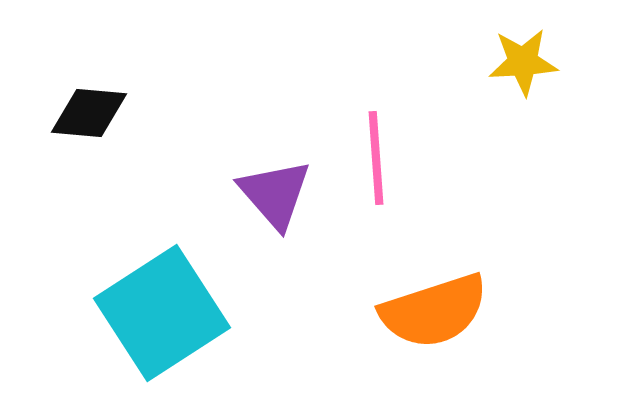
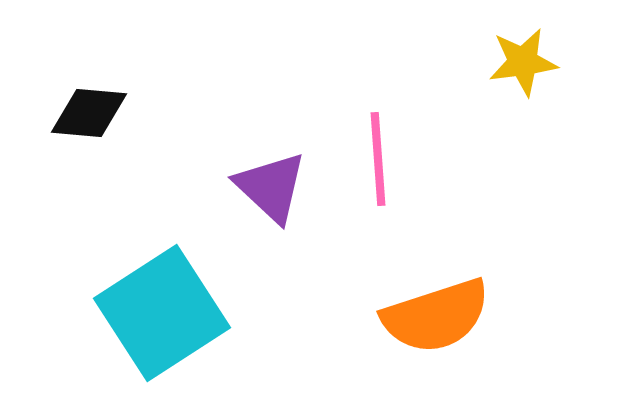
yellow star: rotated 4 degrees counterclockwise
pink line: moved 2 px right, 1 px down
purple triangle: moved 4 px left, 7 px up; rotated 6 degrees counterclockwise
orange semicircle: moved 2 px right, 5 px down
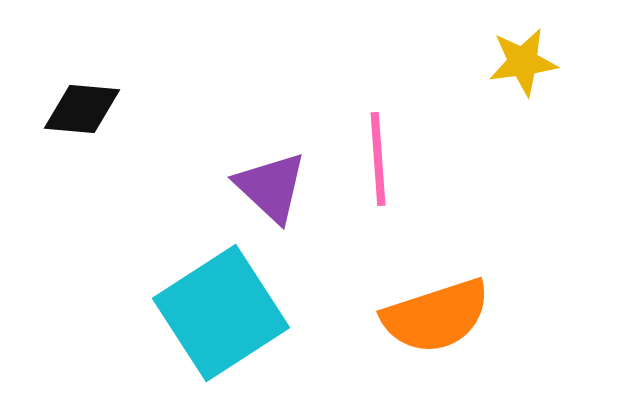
black diamond: moved 7 px left, 4 px up
cyan square: moved 59 px right
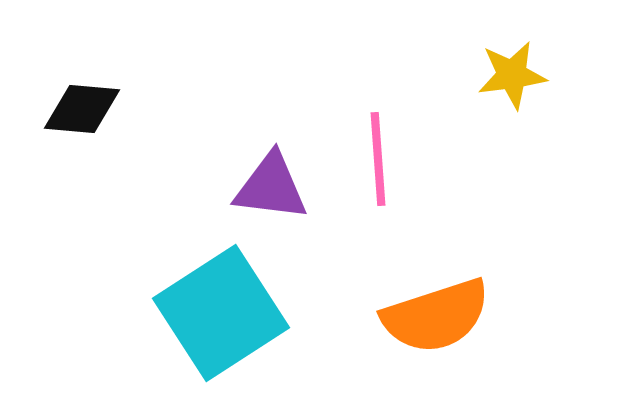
yellow star: moved 11 px left, 13 px down
purple triangle: rotated 36 degrees counterclockwise
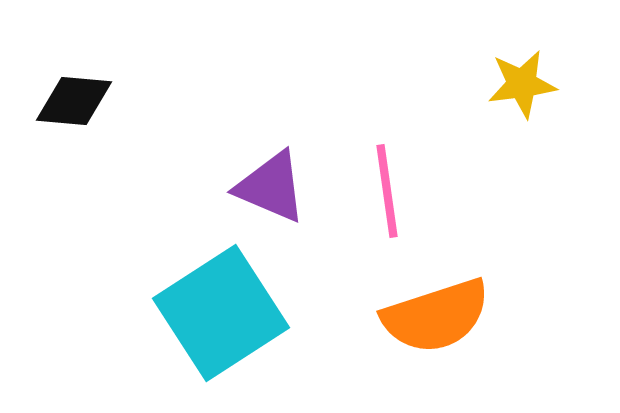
yellow star: moved 10 px right, 9 px down
black diamond: moved 8 px left, 8 px up
pink line: moved 9 px right, 32 px down; rotated 4 degrees counterclockwise
purple triangle: rotated 16 degrees clockwise
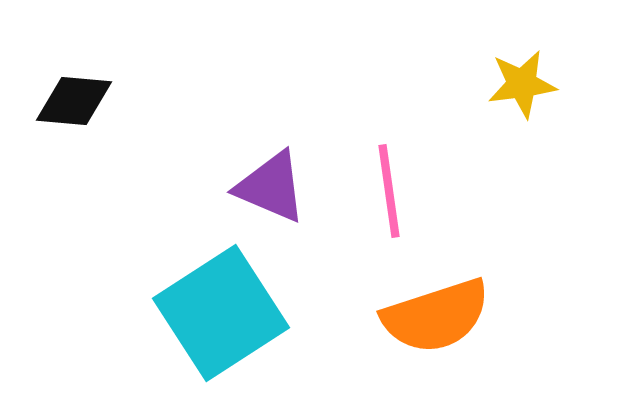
pink line: moved 2 px right
